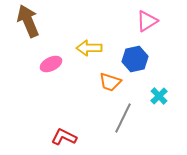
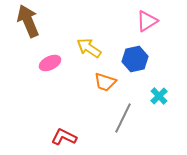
yellow arrow: rotated 35 degrees clockwise
pink ellipse: moved 1 px left, 1 px up
orange trapezoid: moved 5 px left
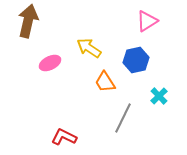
brown arrow: rotated 36 degrees clockwise
blue hexagon: moved 1 px right, 1 px down
orange trapezoid: rotated 40 degrees clockwise
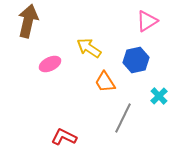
pink ellipse: moved 1 px down
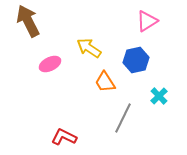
brown arrow: rotated 40 degrees counterclockwise
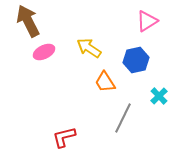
pink ellipse: moved 6 px left, 12 px up
red L-shape: rotated 40 degrees counterclockwise
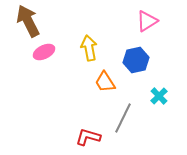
yellow arrow: rotated 45 degrees clockwise
red L-shape: moved 24 px right; rotated 30 degrees clockwise
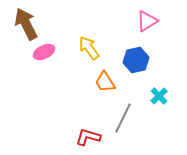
brown arrow: moved 2 px left, 3 px down
yellow arrow: rotated 25 degrees counterclockwise
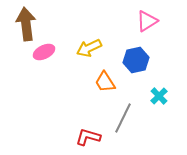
brown arrow: rotated 20 degrees clockwise
yellow arrow: rotated 80 degrees counterclockwise
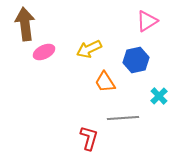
brown arrow: moved 1 px left
yellow arrow: moved 1 px down
gray line: rotated 60 degrees clockwise
red L-shape: moved 1 px right, 1 px down; rotated 90 degrees clockwise
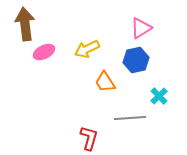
pink triangle: moved 6 px left, 7 px down
yellow arrow: moved 2 px left
gray line: moved 7 px right
